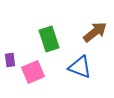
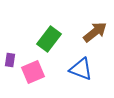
green rectangle: rotated 55 degrees clockwise
purple rectangle: rotated 16 degrees clockwise
blue triangle: moved 1 px right, 2 px down
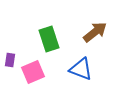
green rectangle: rotated 55 degrees counterclockwise
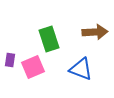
brown arrow: rotated 35 degrees clockwise
pink square: moved 5 px up
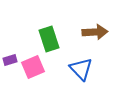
purple rectangle: rotated 64 degrees clockwise
blue triangle: rotated 25 degrees clockwise
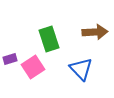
purple rectangle: moved 1 px up
pink square: rotated 10 degrees counterclockwise
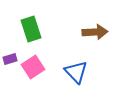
green rectangle: moved 18 px left, 10 px up
blue triangle: moved 5 px left, 3 px down
